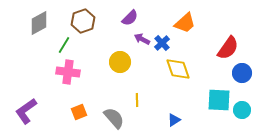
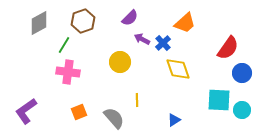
blue cross: moved 1 px right
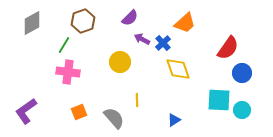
gray diamond: moved 7 px left
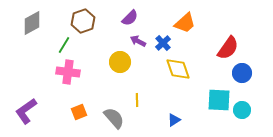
purple arrow: moved 4 px left, 2 px down
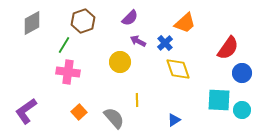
blue cross: moved 2 px right
orange square: rotated 21 degrees counterclockwise
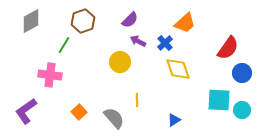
purple semicircle: moved 2 px down
gray diamond: moved 1 px left, 2 px up
pink cross: moved 18 px left, 3 px down
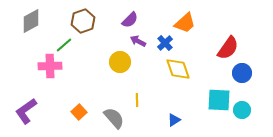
green line: rotated 18 degrees clockwise
pink cross: moved 9 px up; rotated 10 degrees counterclockwise
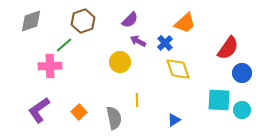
gray diamond: rotated 10 degrees clockwise
purple L-shape: moved 13 px right, 1 px up
gray semicircle: rotated 30 degrees clockwise
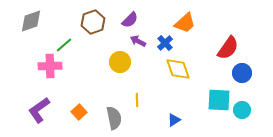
brown hexagon: moved 10 px right, 1 px down
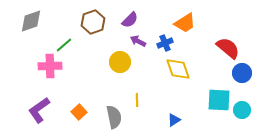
orange trapezoid: rotated 10 degrees clockwise
blue cross: rotated 21 degrees clockwise
red semicircle: rotated 85 degrees counterclockwise
gray semicircle: moved 1 px up
